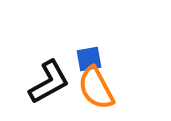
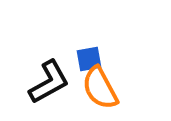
orange semicircle: moved 4 px right
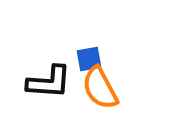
black L-shape: rotated 33 degrees clockwise
